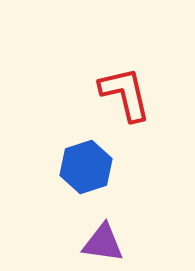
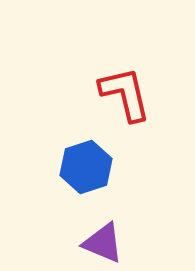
purple triangle: rotated 15 degrees clockwise
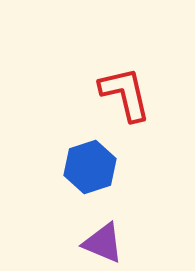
blue hexagon: moved 4 px right
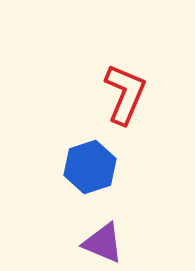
red L-shape: rotated 36 degrees clockwise
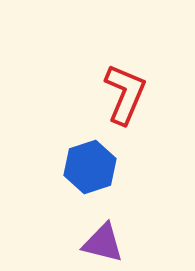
purple triangle: rotated 9 degrees counterclockwise
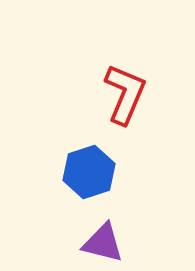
blue hexagon: moved 1 px left, 5 px down
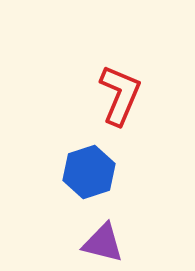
red L-shape: moved 5 px left, 1 px down
